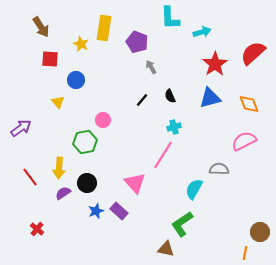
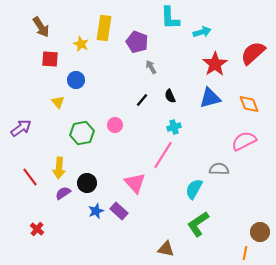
pink circle: moved 12 px right, 5 px down
green hexagon: moved 3 px left, 9 px up
green L-shape: moved 16 px right
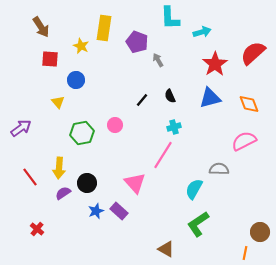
yellow star: moved 2 px down
gray arrow: moved 7 px right, 7 px up
brown triangle: rotated 18 degrees clockwise
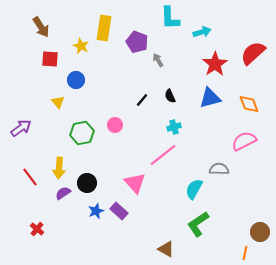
pink line: rotated 20 degrees clockwise
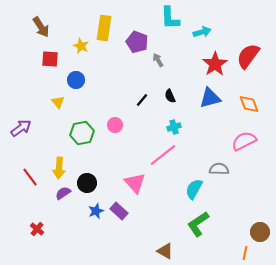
red semicircle: moved 5 px left, 3 px down; rotated 12 degrees counterclockwise
brown triangle: moved 1 px left, 2 px down
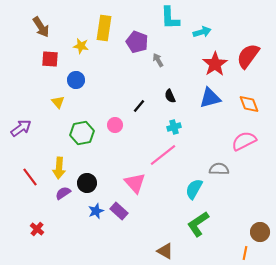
yellow star: rotated 14 degrees counterclockwise
black line: moved 3 px left, 6 px down
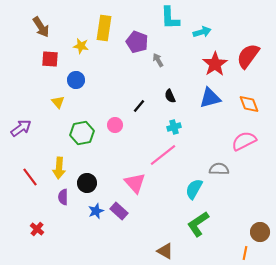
purple semicircle: moved 4 px down; rotated 56 degrees counterclockwise
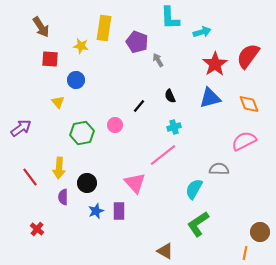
purple rectangle: rotated 48 degrees clockwise
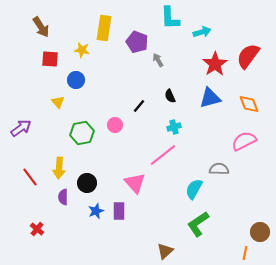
yellow star: moved 1 px right, 4 px down
brown triangle: rotated 48 degrees clockwise
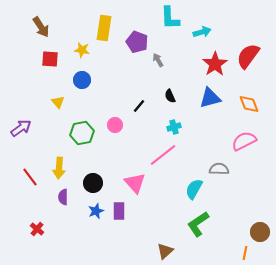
blue circle: moved 6 px right
black circle: moved 6 px right
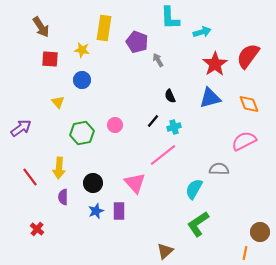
black line: moved 14 px right, 15 px down
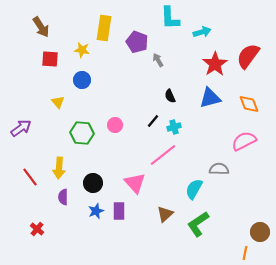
green hexagon: rotated 15 degrees clockwise
brown triangle: moved 37 px up
